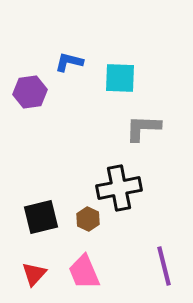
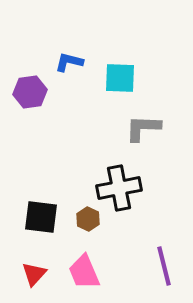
black square: rotated 21 degrees clockwise
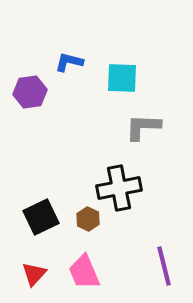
cyan square: moved 2 px right
gray L-shape: moved 1 px up
black square: rotated 33 degrees counterclockwise
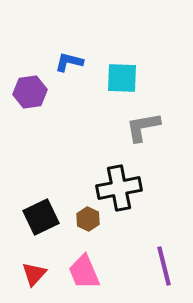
gray L-shape: rotated 12 degrees counterclockwise
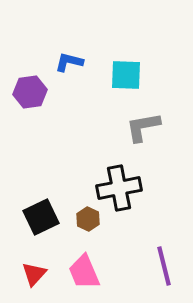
cyan square: moved 4 px right, 3 px up
